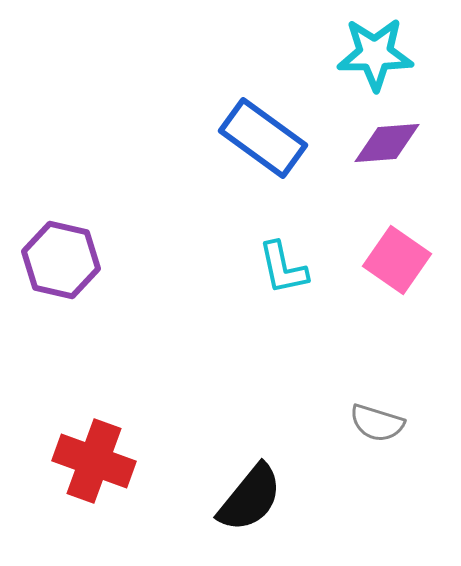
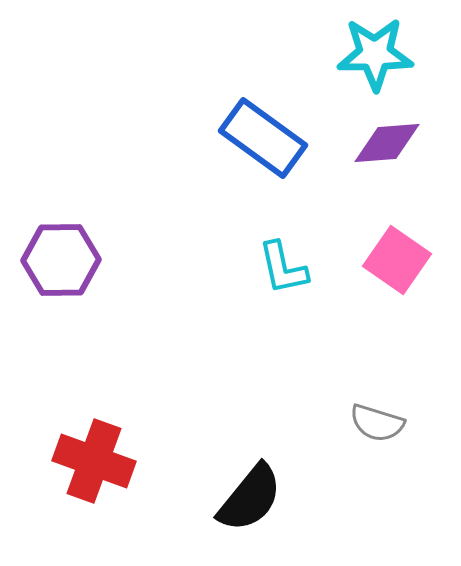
purple hexagon: rotated 14 degrees counterclockwise
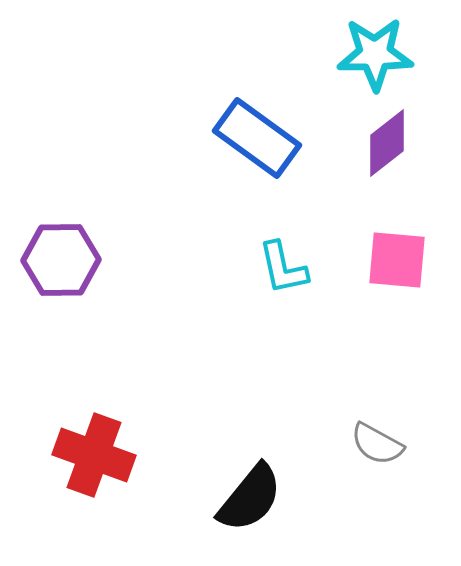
blue rectangle: moved 6 px left
purple diamond: rotated 34 degrees counterclockwise
pink square: rotated 30 degrees counterclockwise
gray semicircle: moved 21 px down; rotated 12 degrees clockwise
red cross: moved 6 px up
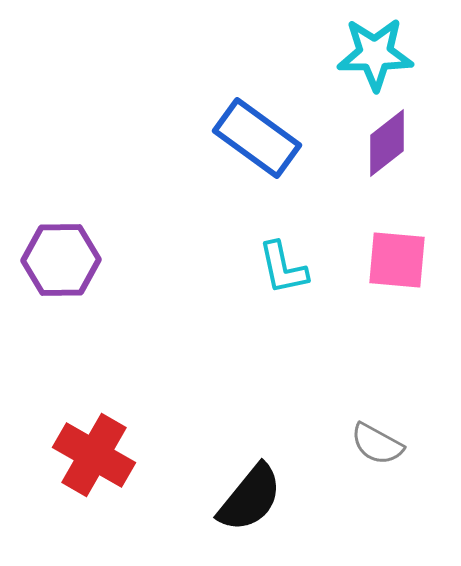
red cross: rotated 10 degrees clockwise
